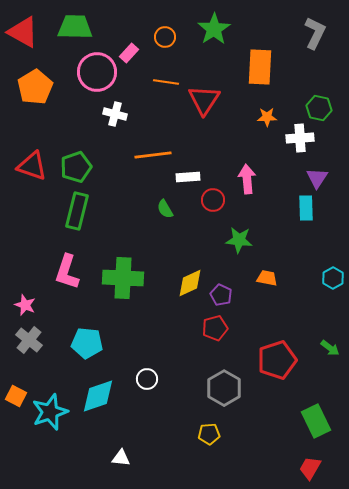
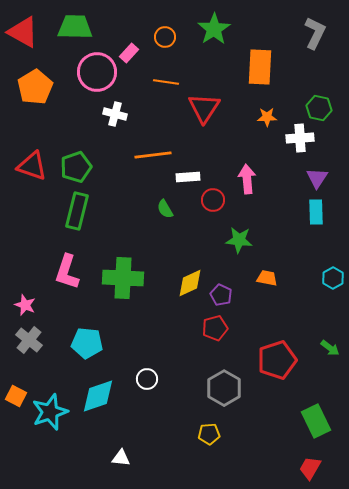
red triangle at (204, 100): moved 8 px down
cyan rectangle at (306, 208): moved 10 px right, 4 px down
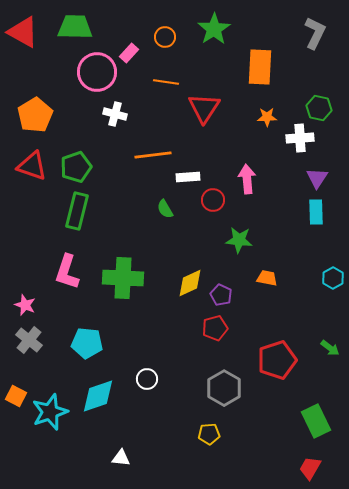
orange pentagon at (35, 87): moved 28 px down
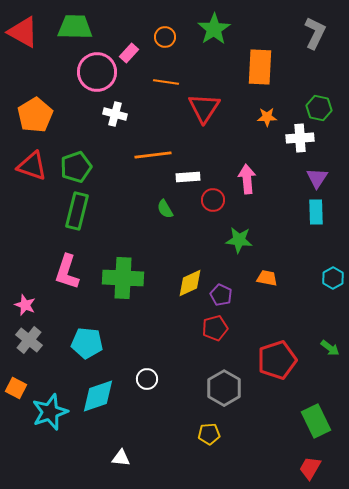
orange square at (16, 396): moved 8 px up
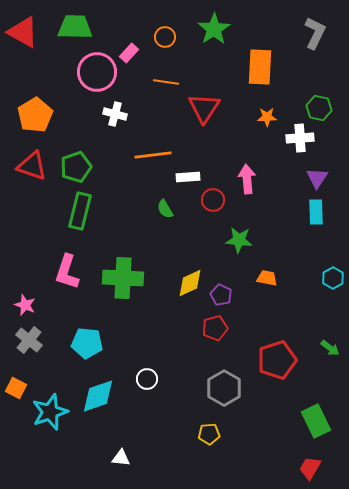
green rectangle at (77, 211): moved 3 px right
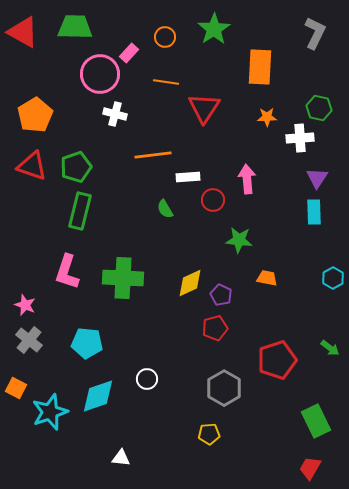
pink circle at (97, 72): moved 3 px right, 2 px down
cyan rectangle at (316, 212): moved 2 px left
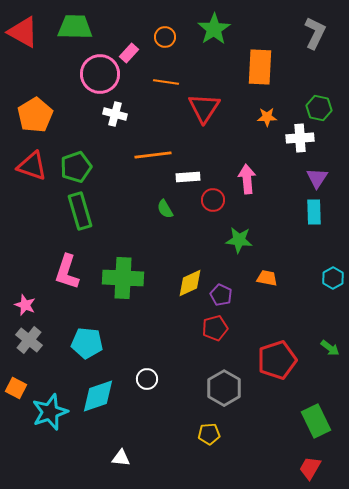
green rectangle at (80, 211): rotated 30 degrees counterclockwise
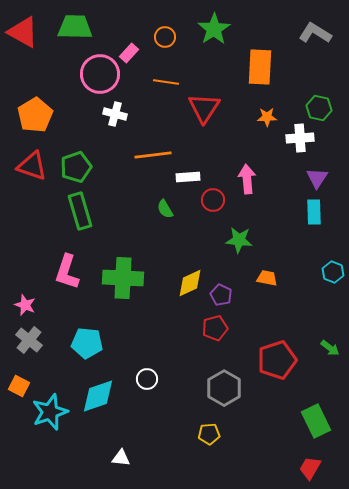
gray L-shape at (315, 33): rotated 84 degrees counterclockwise
cyan hexagon at (333, 278): moved 6 px up; rotated 10 degrees counterclockwise
orange square at (16, 388): moved 3 px right, 2 px up
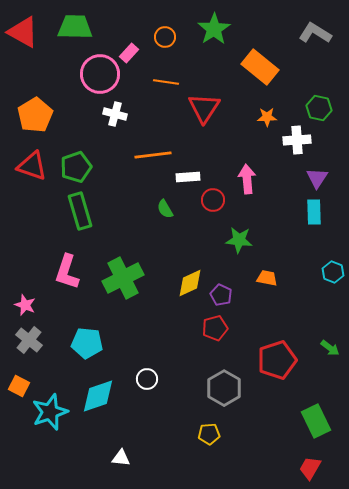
orange rectangle at (260, 67): rotated 54 degrees counterclockwise
white cross at (300, 138): moved 3 px left, 2 px down
green cross at (123, 278): rotated 30 degrees counterclockwise
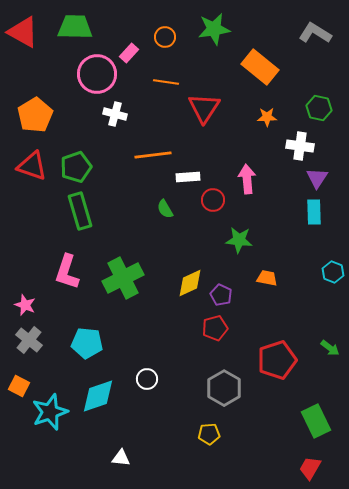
green star at (214, 29): rotated 24 degrees clockwise
pink circle at (100, 74): moved 3 px left
white cross at (297, 140): moved 3 px right, 6 px down; rotated 12 degrees clockwise
